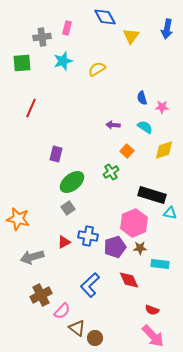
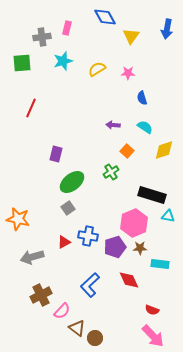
pink star: moved 34 px left, 34 px up
cyan triangle: moved 2 px left, 3 px down
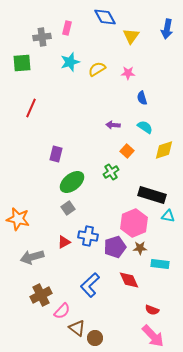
cyan star: moved 7 px right, 1 px down
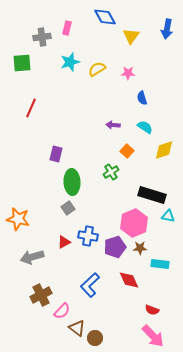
green ellipse: rotated 55 degrees counterclockwise
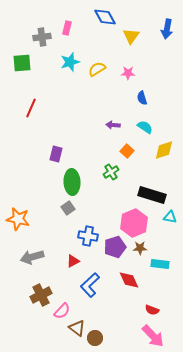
cyan triangle: moved 2 px right, 1 px down
red triangle: moved 9 px right, 19 px down
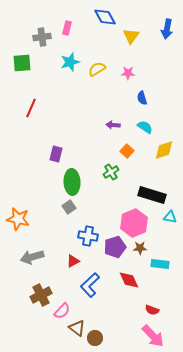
gray square: moved 1 px right, 1 px up
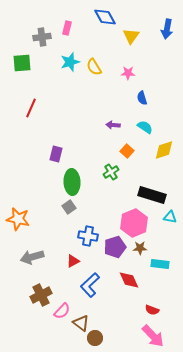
yellow semicircle: moved 3 px left, 2 px up; rotated 90 degrees counterclockwise
brown triangle: moved 4 px right, 5 px up
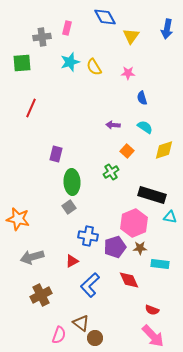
red triangle: moved 1 px left
pink semicircle: moved 3 px left, 24 px down; rotated 24 degrees counterclockwise
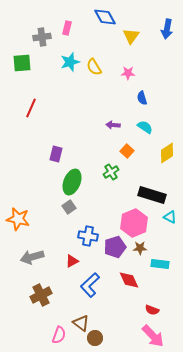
yellow diamond: moved 3 px right, 3 px down; rotated 15 degrees counterclockwise
green ellipse: rotated 25 degrees clockwise
cyan triangle: rotated 16 degrees clockwise
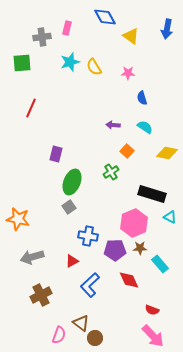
yellow triangle: rotated 30 degrees counterclockwise
yellow diamond: rotated 45 degrees clockwise
black rectangle: moved 1 px up
purple pentagon: moved 3 px down; rotated 15 degrees clockwise
cyan rectangle: rotated 42 degrees clockwise
